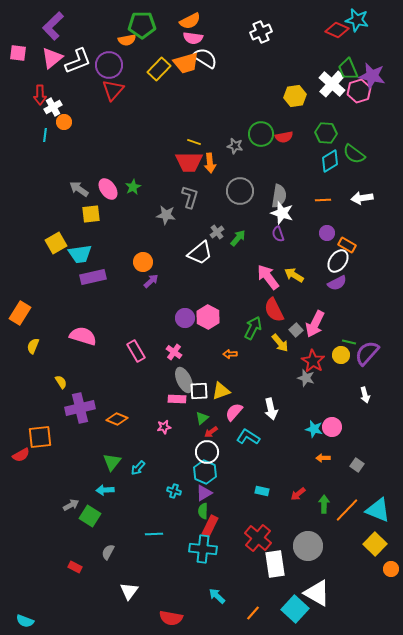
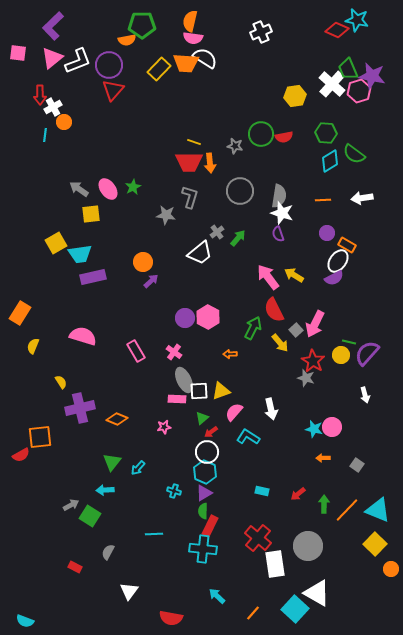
orange semicircle at (190, 21): rotated 130 degrees clockwise
orange trapezoid at (186, 63): rotated 20 degrees clockwise
purple semicircle at (337, 283): moved 3 px left, 5 px up
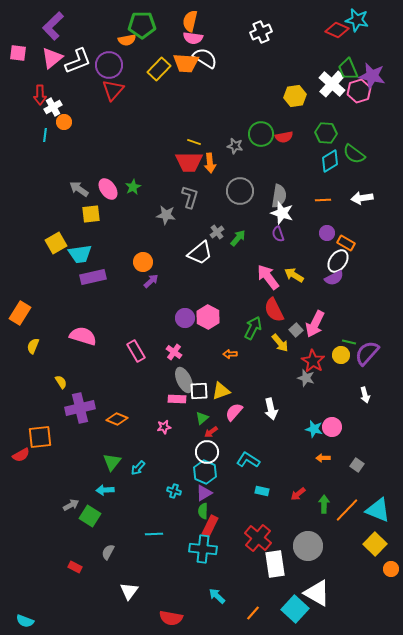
orange rectangle at (347, 245): moved 1 px left, 2 px up
cyan L-shape at (248, 437): moved 23 px down
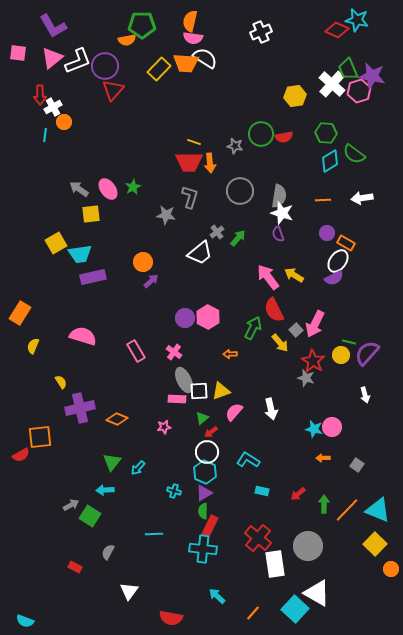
purple L-shape at (53, 26): rotated 76 degrees counterclockwise
purple circle at (109, 65): moved 4 px left, 1 px down
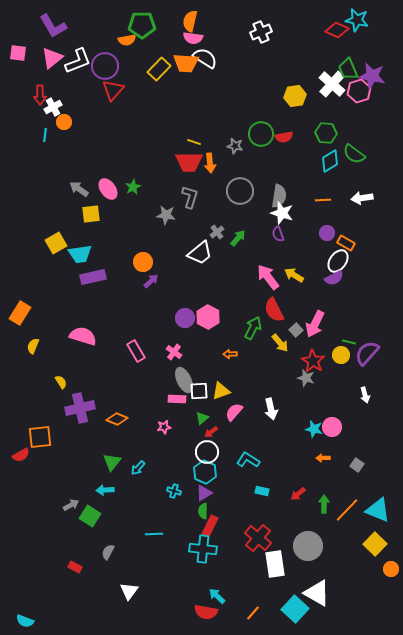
red semicircle at (171, 618): moved 35 px right, 6 px up
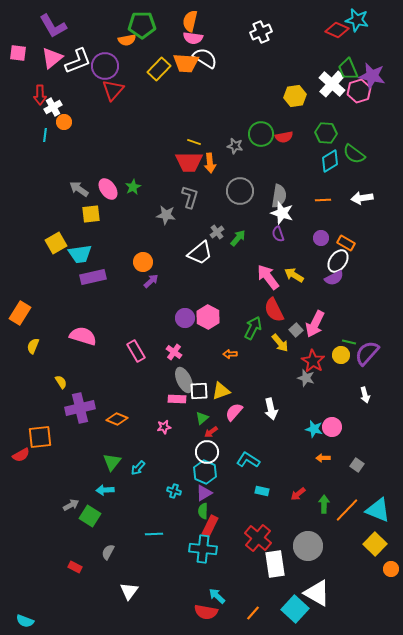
purple circle at (327, 233): moved 6 px left, 5 px down
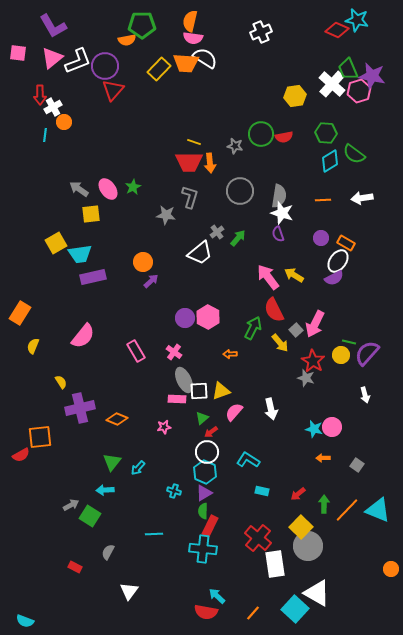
pink semicircle at (83, 336): rotated 112 degrees clockwise
yellow square at (375, 544): moved 74 px left, 17 px up
